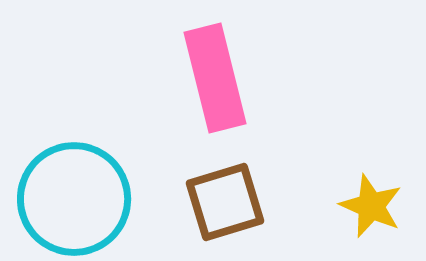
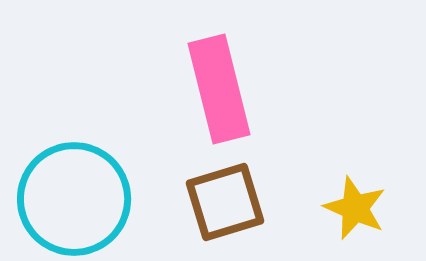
pink rectangle: moved 4 px right, 11 px down
yellow star: moved 16 px left, 2 px down
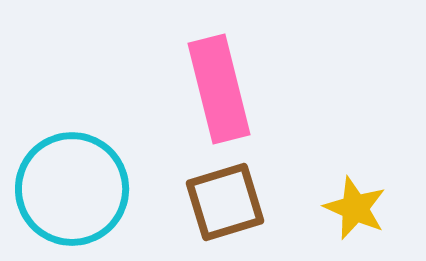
cyan circle: moved 2 px left, 10 px up
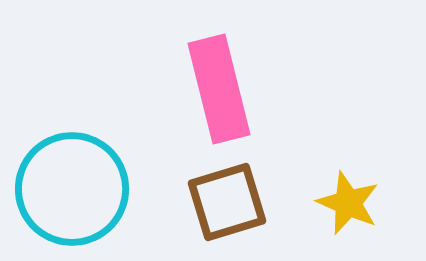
brown square: moved 2 px right
yellow star: moved 7 px left, 5 px up
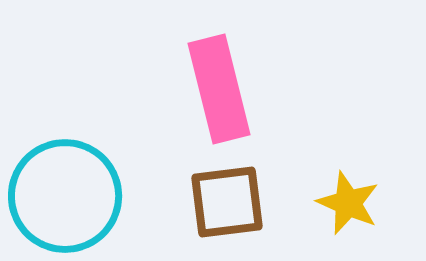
cyan circle: moved 7 px left, 7 px down
brown square: rotated 10 degrees clockwise
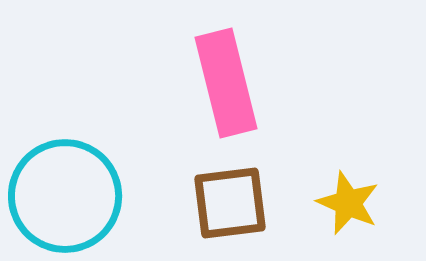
pink rectangle: moved 7 px right, 6 px up
brown square: moved 3 px right, 1 px down
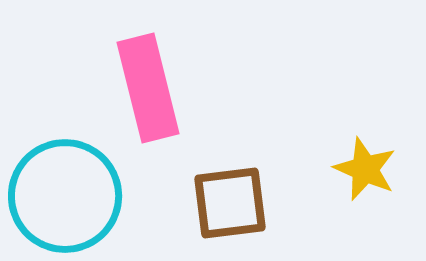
pink rectangle: moved 78 px left, 5 px down
yellow star: moved 17 px right, 34 px up
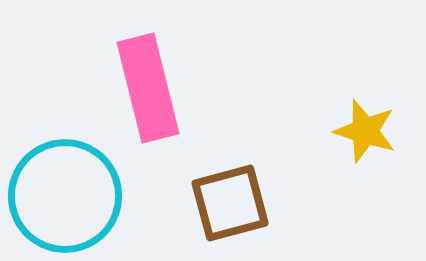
yellow star: moved 38 px up; rotated 6 degrees counterclockwise
brown square: rotated 8 degrees counterclockwise
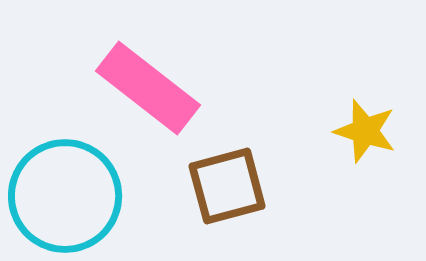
pink rectangle: rotated 38 degrees counterclockwise
brown square: moved 3 px left, 17 px up
